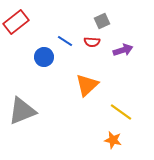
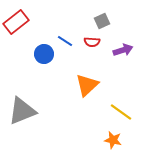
blue circle: moved 3 px up
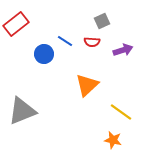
red rectangle: moved 2 px down
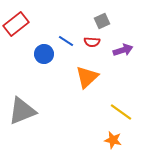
blue line: moved 1 px right
orange triangle: moved 8 px up
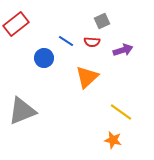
blue circle: moved 4 px down
